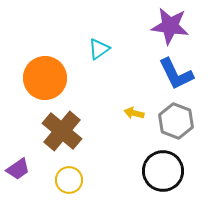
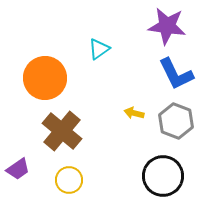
purple star: moved 3 px left
black circle: moved 5 px down
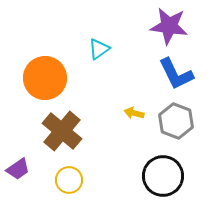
purple star: moved 2 px right
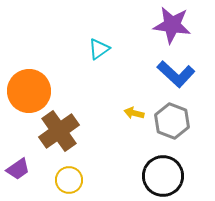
purple star: moved 3 px right, 1 px up
blue L-shape: rotated 21 degrees counterclockwise
orange circle: moved 16 px left, 13 px down
gray hexagon: moved 4 px left
brown cross: moved 3 px left; rotated 15 degrees clockwise
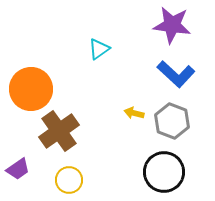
orange circle: moved 2 px right, 2 px up
black circle: moved 1 px right, 4 px up
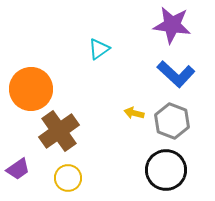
black circle: moved 2 px right, 2 px up
yellow circle: moved 1 px left, 2 px up
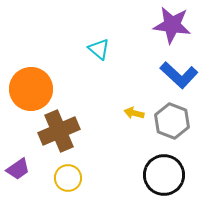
cyan triangle: rotated 45 degrees counterclockwise
blue L-shape: moved 3 px right, 1 px down
brown cross: rotated 12 degrees clockwise
black circle: moved 2 px left, 5 px down
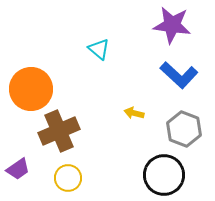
gray hexagon: moved 12 px right, 8 px down
